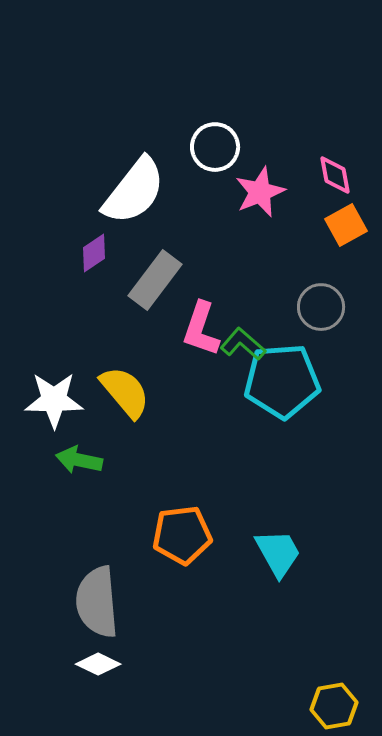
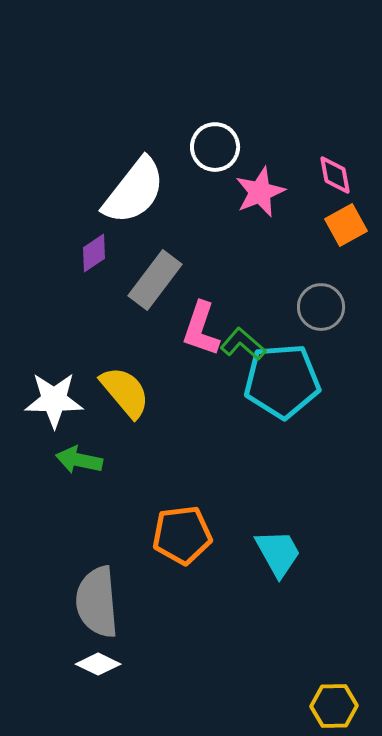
yellow hexagon: rotated 9 degrees clockwise
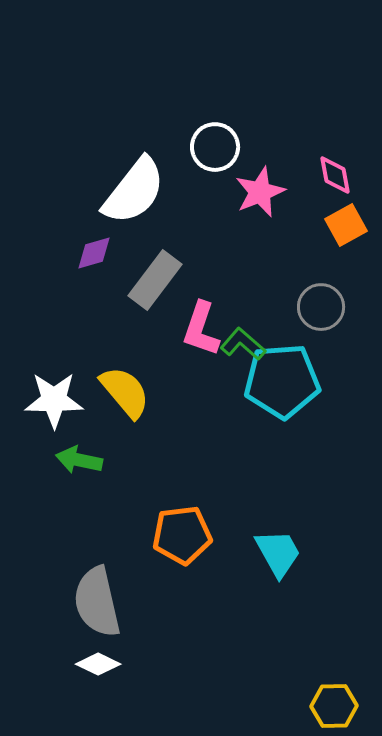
purple diamond: rotated 18 degrees clockwise
gray semicircle: rotated 8 degrees counterclockwise
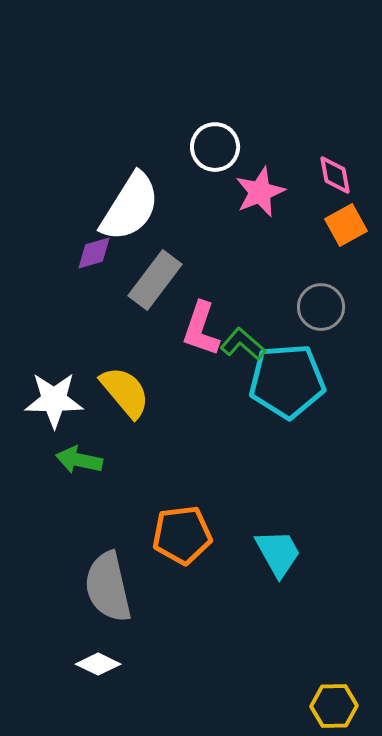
white semicircle: moved 4 px left, 16 px down; rotated 6 degrees counterclockwise
cyan pentagon: moved 5 px right
gray semicircle: moved 11 px right, 15 px up
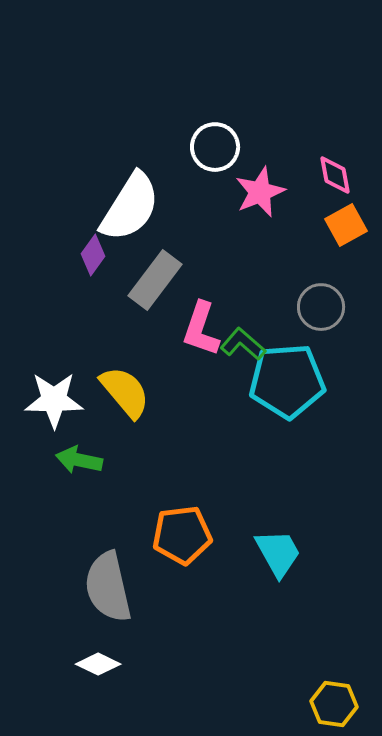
purple diamond: moved 1 px left, 2 px down; rotated 39 degrees counterclockwise
yellow hexagon: moved 2 px up; rotated 9 degrees clockwise
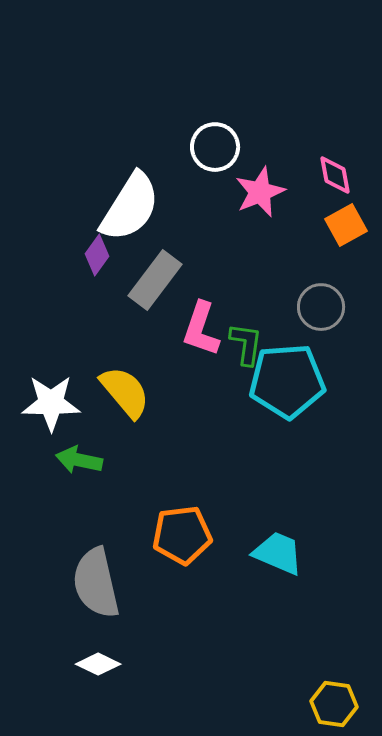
purple diamond: moved 4 px right
green L-shape: moved 3 px right; rotated 57 degrees clockwise
white star: moved 3 px left, 3 px down
cyan trapezoid: rotated 38 degrees counterclockwise
gray semicircle: moved 12 px left, 4 px up
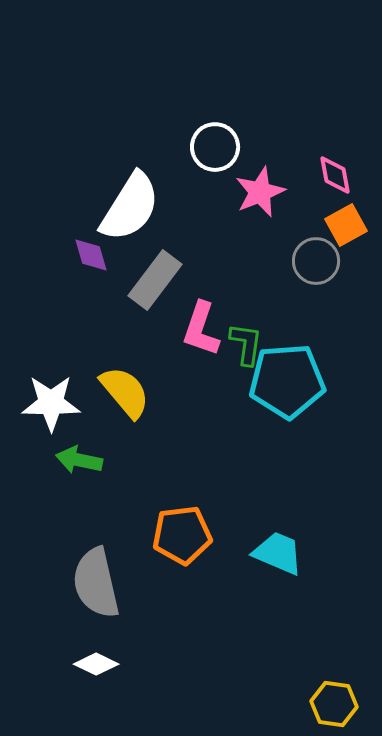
purple diamond: moved 6 px left; rotated 51 degrees counterclockwise
gray circle: moved 5 px left, 46 px up
white diamond: moved 2 px left
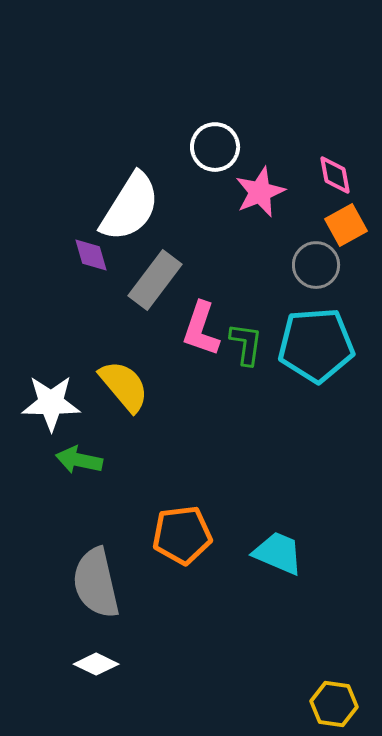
gray circle: moved 4 px down
cyan pentagon: moved 29 px right, 36 px up
yellow semicircle: moved 1 px left, 6 px up
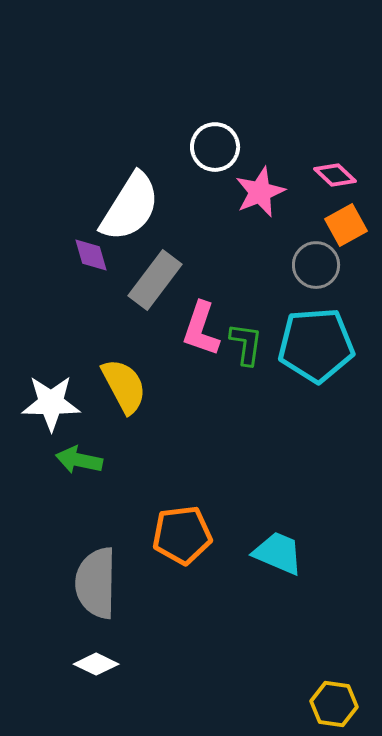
pink diamond: rotated 36 degrees counterclockwise
yellow semicircle: rotated 12 degrees clockwise
gray semicircle: rotated 14 degrees clockwise
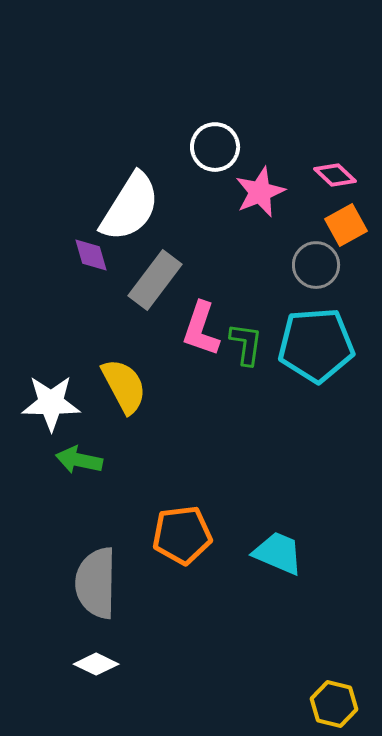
yellow hexagon: rotated 6 degrees clockwise
